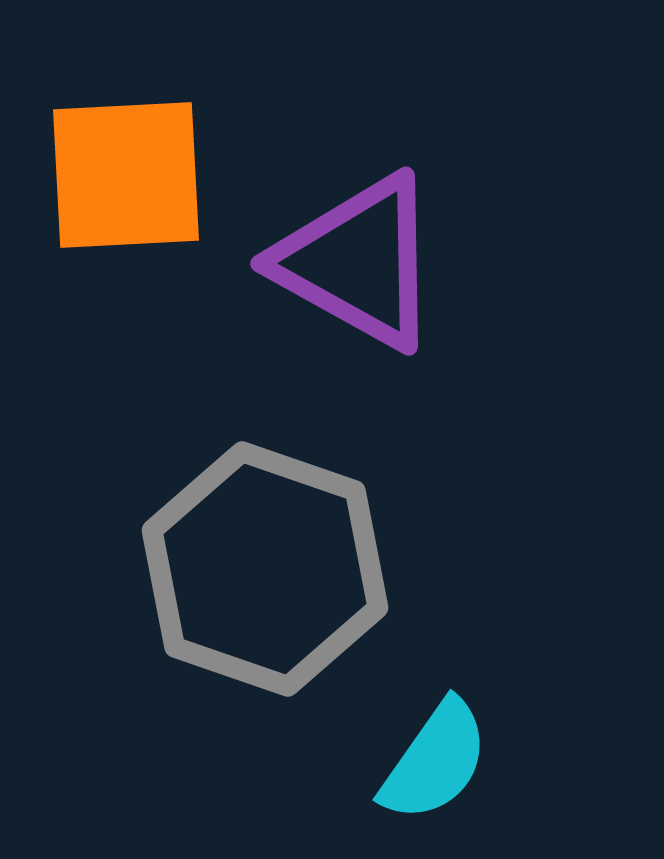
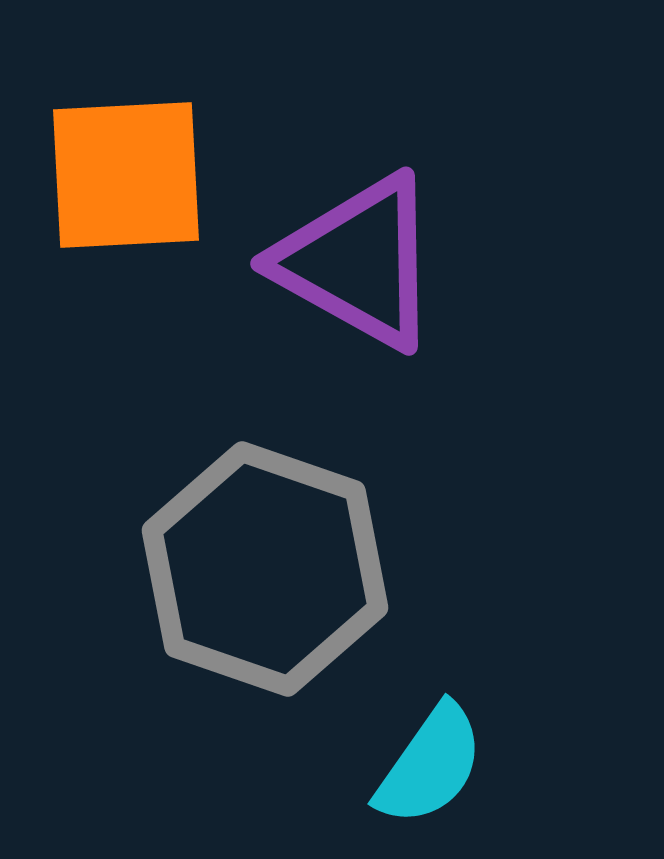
cyan semicircle: moved 5 px left, 4 px down
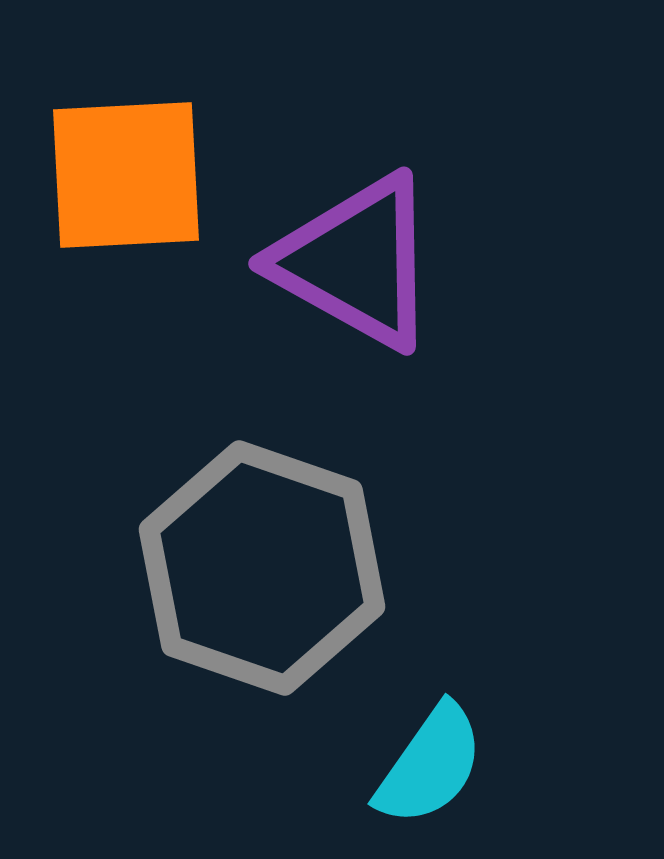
purple triangle: moved 2 px left
gray hexagon: moved 3 px left, 1 px up
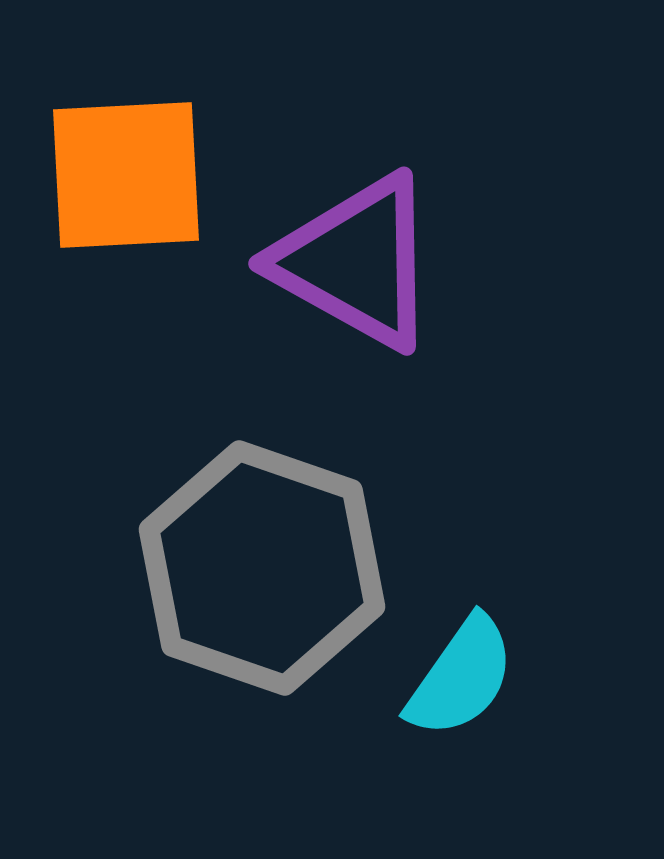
cyan semicircle: moved 31 px right, 88 px up
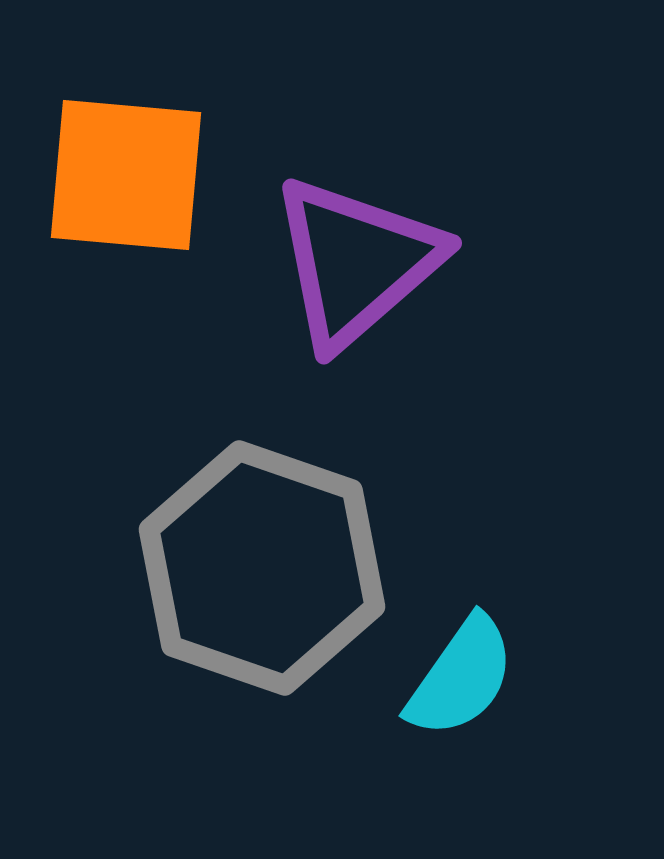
orange square: rotated 8 degrees clockwise
purple triangle: rotated 50 degrees clockwise
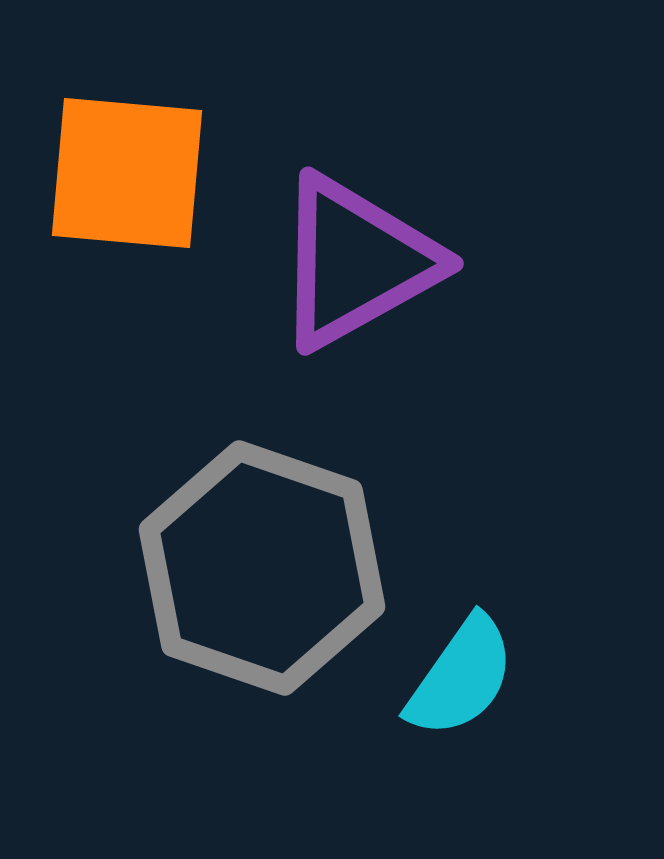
orange square: moved 1 px right, 2 px up
purple triangle: rotated 12 degrees clockwise
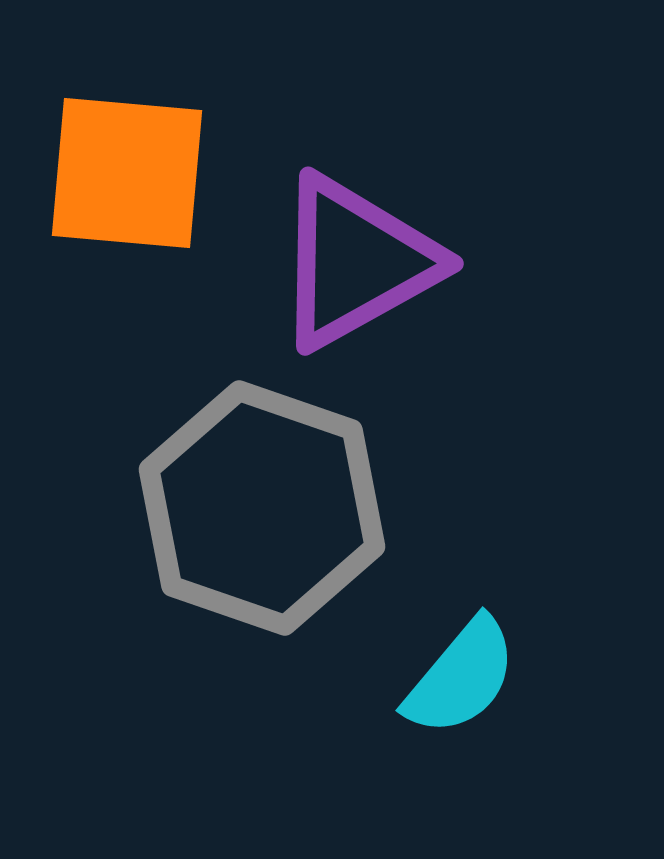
gray hexagon: moved 60 px up
cyan semicircle: rotated 5 degrees clockwise
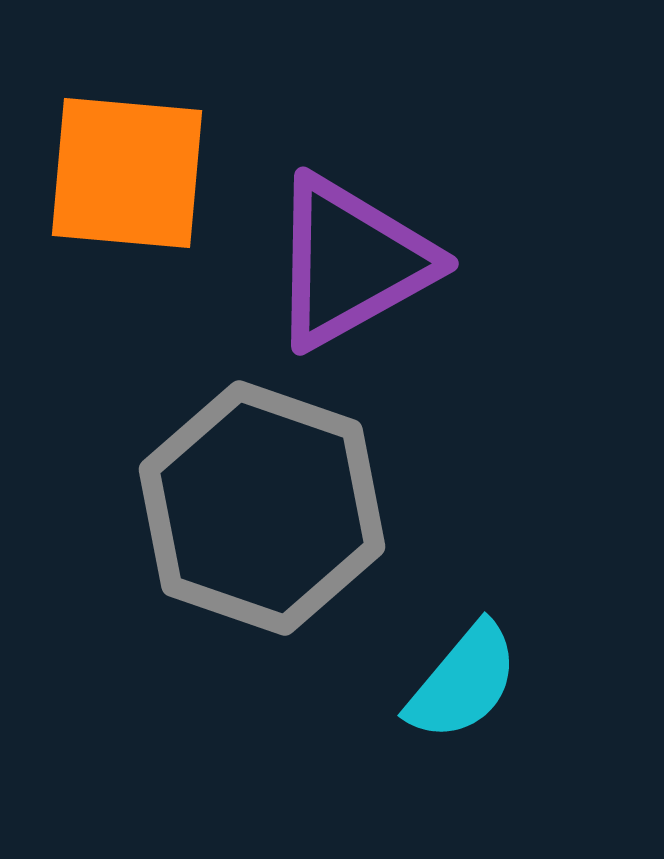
purple triangle: moved 5 px left
cyan semicircle: moved 2 px right, 5 px down
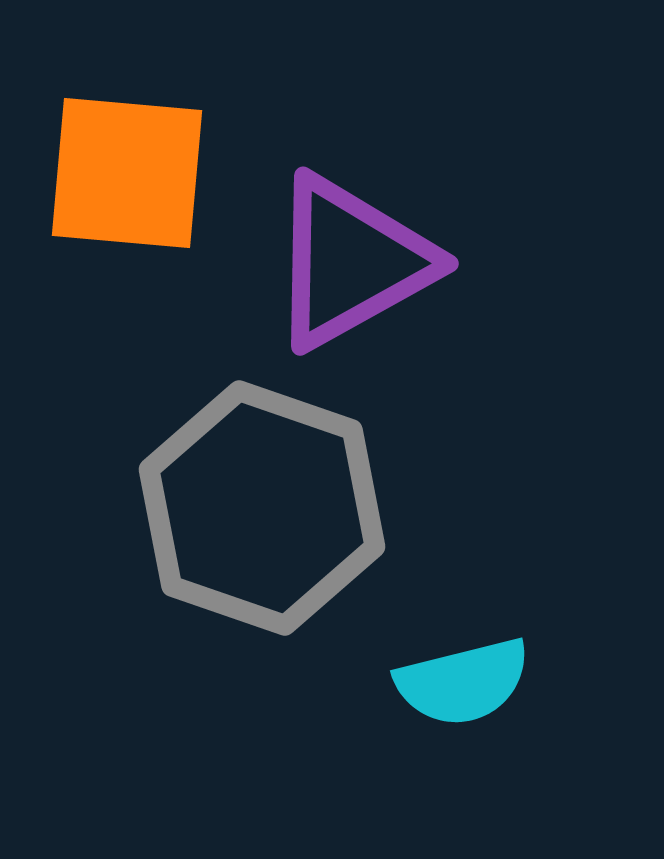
cyan semicircle: rotated 36 degrees clockwise
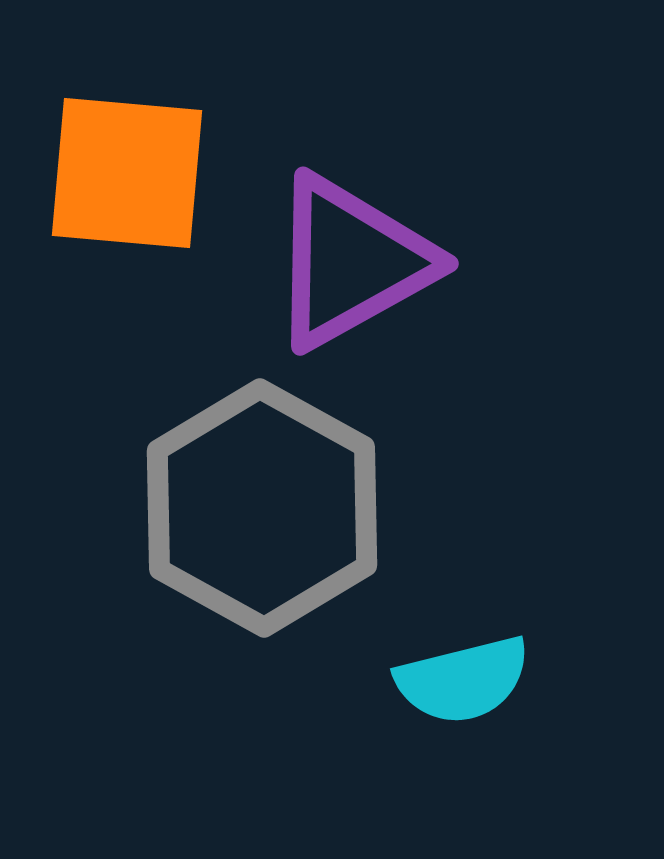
gray hexagon: rotated 10 degrees clockwise
cyan semicircle: moved 2 px up
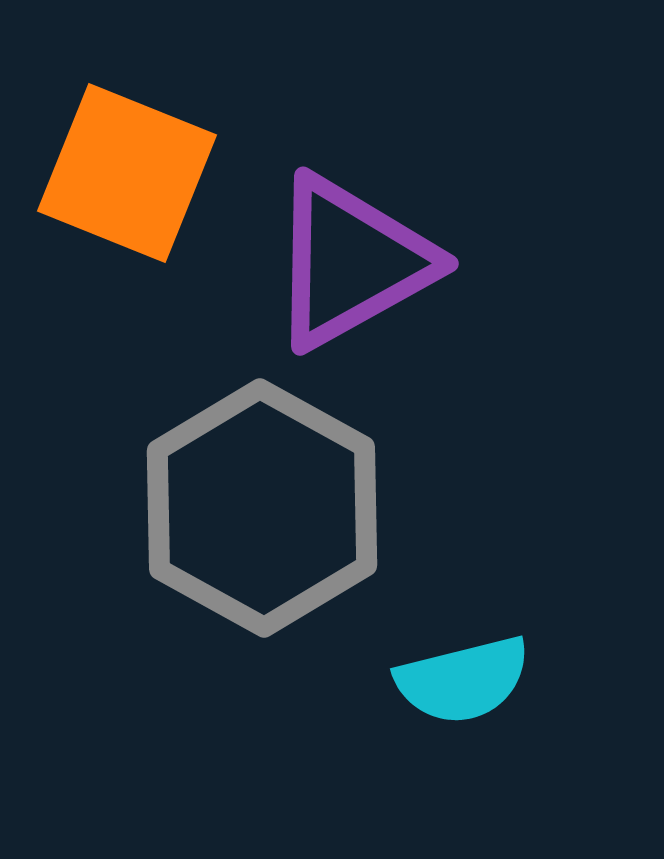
orange square: rotated 17 degrees clockwise
